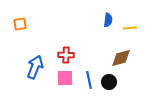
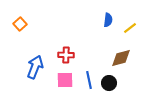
orange square: rotated 32 degrees counterclockwise
yellow line: rotated 32 degrees counterclockwise
pink square: moved 2 px down
black circle: moved 1 px down
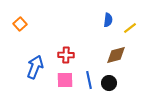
brown diamond: moved 5 px left, 3 px up
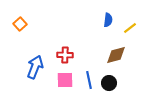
red cross: moved 1 px left
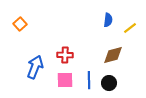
brown diamond: moved 3 px left
blue line: rotated 12 degrees clockwise
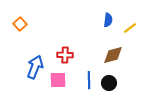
pink square: moved 7 px left
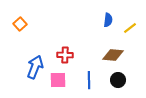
brown diamond: rotated 20 degrees clockwise
black circle: moved 9 px right, 3 px up
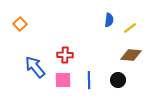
blue semicircle: moved 1 px right
brown diamond: moved 18 px right
blue arrow: rotated 60 degrees counterclockwise
pink square: moved 5 px right
